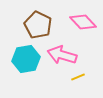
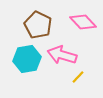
cyan hexagon: moved 1 px right
yellow line: rotated 24 degrees counterclockwise
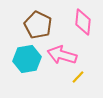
pink diamond: rotated 48 degrees clockwise
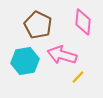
cyan hexagon: moved 2 px left, 2 px down
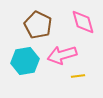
pink diamond: rotated 20 degrees counterclockwise
pink arrow: rotated 32 degrees counterclockwise
yellow line: moved 1 px up; rotated 40 degrees clockwise
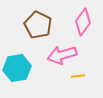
pink diamond: rotated 52 degrees clockwise
cyan hexagon: moved 8 px left, 7 px down
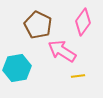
pink arrow: moved 4 px up; rotated 48 degrees clockwise
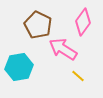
pink arrow: moved 1 px right, 2 px up
cyan hexagon: moved 2 px right, 1 px up
yellow line: rotated 48 degrees clockwise
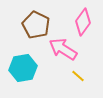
brown pentagon: moved 2 px left
cyan hexagon: moved 4 px right, 1 px down
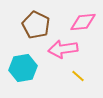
pink diamond: rotated 48 degrees clockwise
pink arrow: rotated 40 degrees counterclockwise
